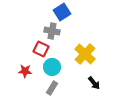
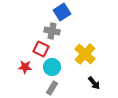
red star: moved 4 px up
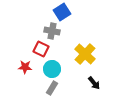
cyan circle: moved 2 px down
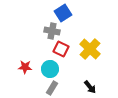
blue square: moved 1 px right, 1 px down
red square: moved 20 px right
yellow cross: moved 5 px right, 5 px up
cyan circle: moved 2 px left
black arrow: moved 4 px left, 4 px down
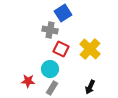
gray cross: moved 2 px left, 1 px up
red star: moved 3 px right, 14 px down
black arrow: rotated 64 degrees clockwise
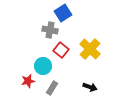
red square: moved 1 px down; rotated 14 degrees clockwise
cyan circle: moved 7 px left, 3 px up
red star: rotated 16 degrees counterclockwise
black arrow: rotated 96 degrees counterclockwise
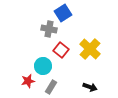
gray cross: moved 1 px left, 1 px up
gray rectangle: moved 1 px left, 1 px up
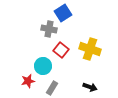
yellow cross: rotated 25 degrees counterclockwise
gray rectangle: moved 1 px right, 1 px down
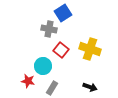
red star: rotated 24 degrees clockwise
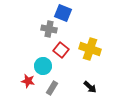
blue square: rotated 36 degrees counterclockwise
black arrow: rotated 24 degrees clockwise
